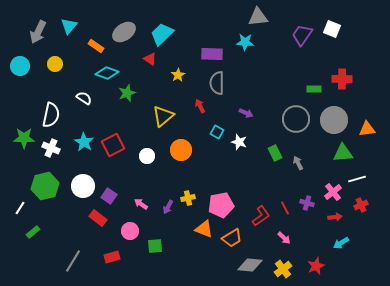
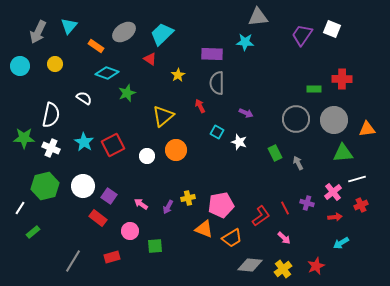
orange circle at (181, 150): moved 5 px left
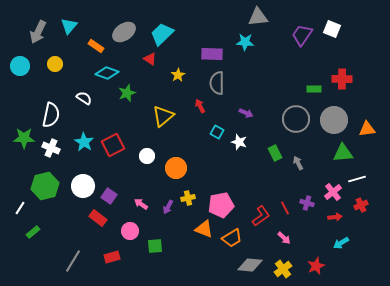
orange circle at (176, 150): moved 18 px down
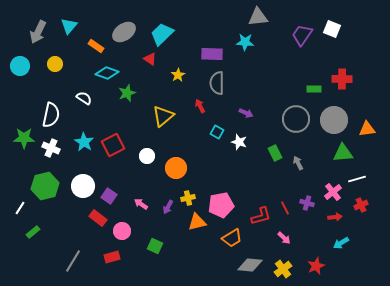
red L-shape at (261, 216): rotated 20 degrees clockwise
orange triangle at (204, 229): moved 7 px left, 7 px up; rotated 36 degrees counterclockwise
pink circle at (130, 231): moved 8 px left
green square at (155, 246): rotated 28 degrees clockwise
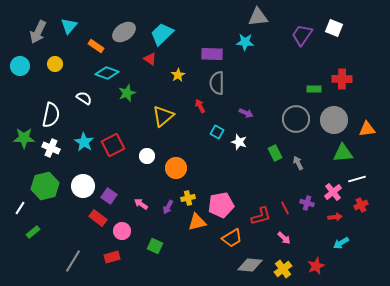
white square at (332, 29): moved 2 px right, 1 px up
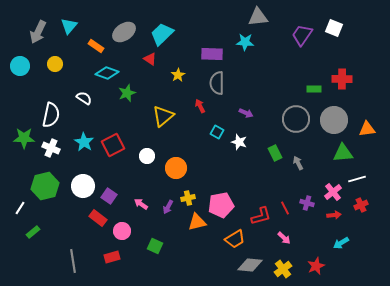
red arrow at (335, 217): moved 1 px left, 2 px up
orange trapezoid at (232, 238): moved 3 px right, 1 px down
gray line at (73, 261): rotated 40 degrees counterclockwise
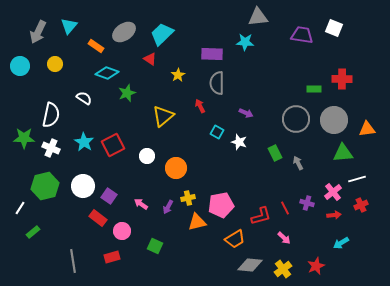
purple trapezoid at (302, 35): rotated 65 degrees clockwise
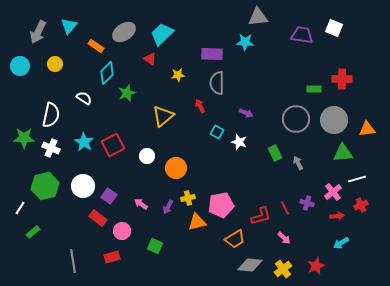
cyan diamond at (107, 73): rotated 65 degrees counterclockwise
yellow star at (178, 75): rotated 24 degrees clockwise
red arrow at (334, 215): moved 3 px right, 1 px down
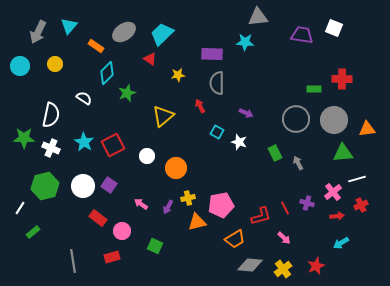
purple square at (109, 196): moved 11 px up
